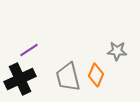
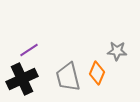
orange diamond: moved 1 px right, 2 px up
black cross: moved 2 px right
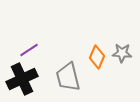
gray star: moved 5 px right, 2 px down
orange diamond: moved 16 px up
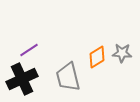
orange diamond: rotated 35 degrees clockwise
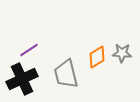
gray trapezoid: moved 2 px left, 3 px up
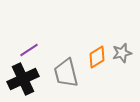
gray star: rotated 18 degrees counterclockwise
gray trapezoid: moved 1 px up
black cross: moved 1 px right
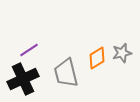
orange diamond: moved 1 px down
